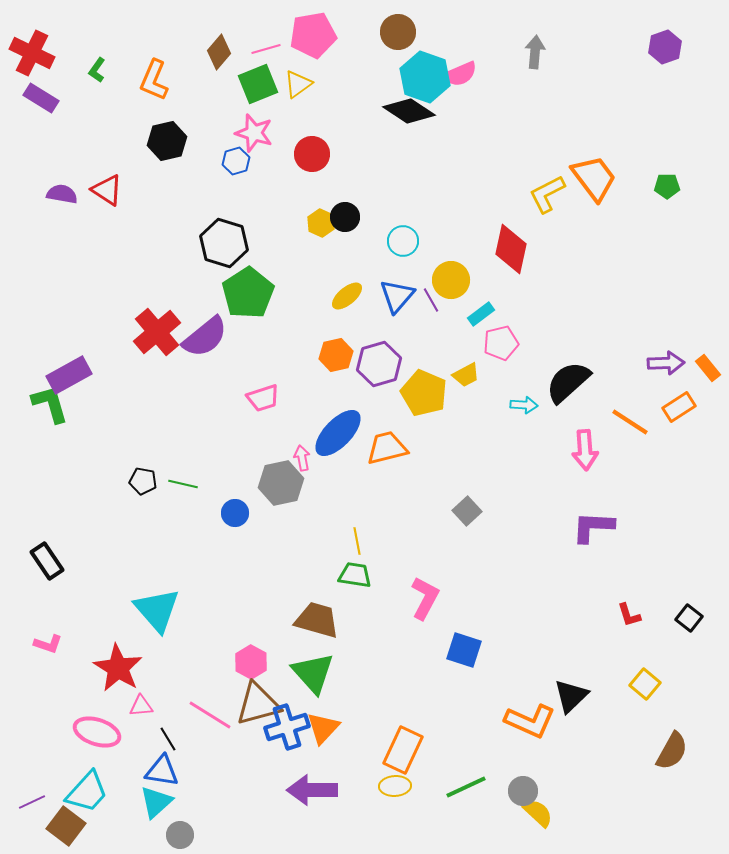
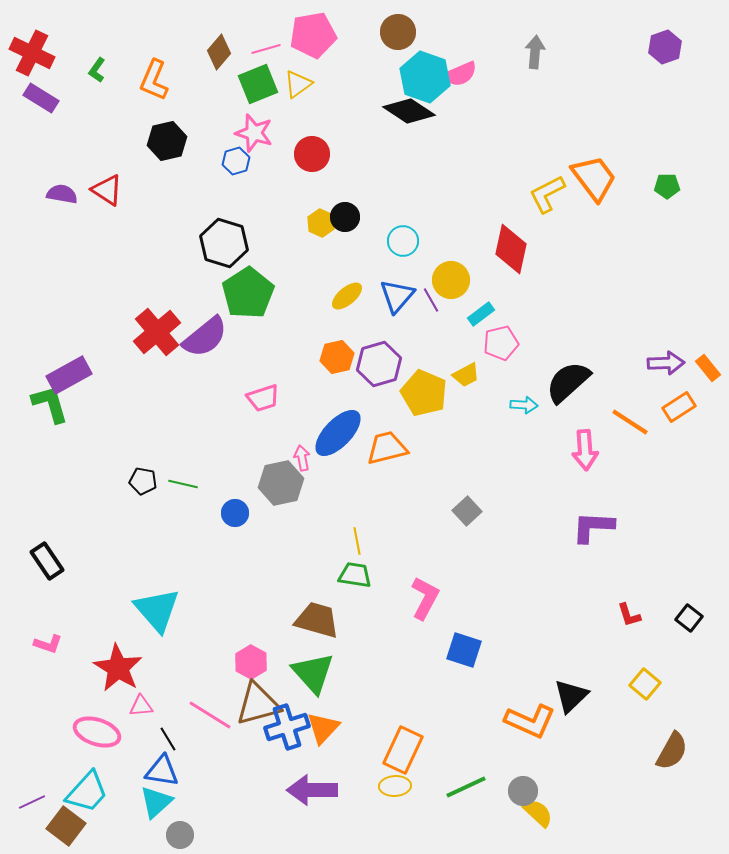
orange hexagon at (336, 355): moved 1 px right, 2 px down
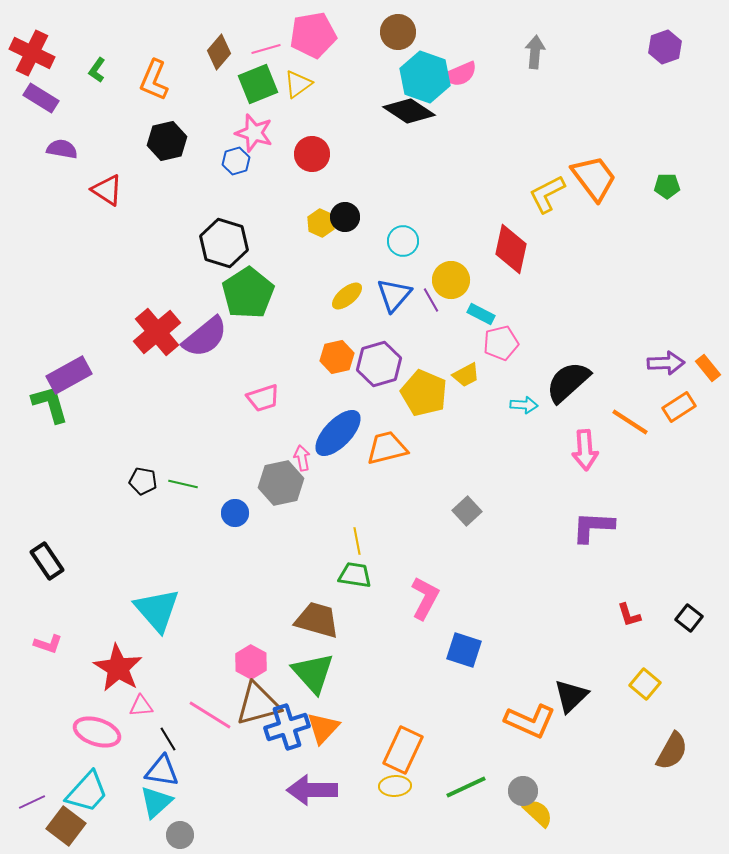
purple semicircle at (62, 194): moved 45 px up
blue triangle at (397, 296): moved 3 px left, 1 px up
cyan rectangle at (481, 314): rotated 64 degrees clockwise
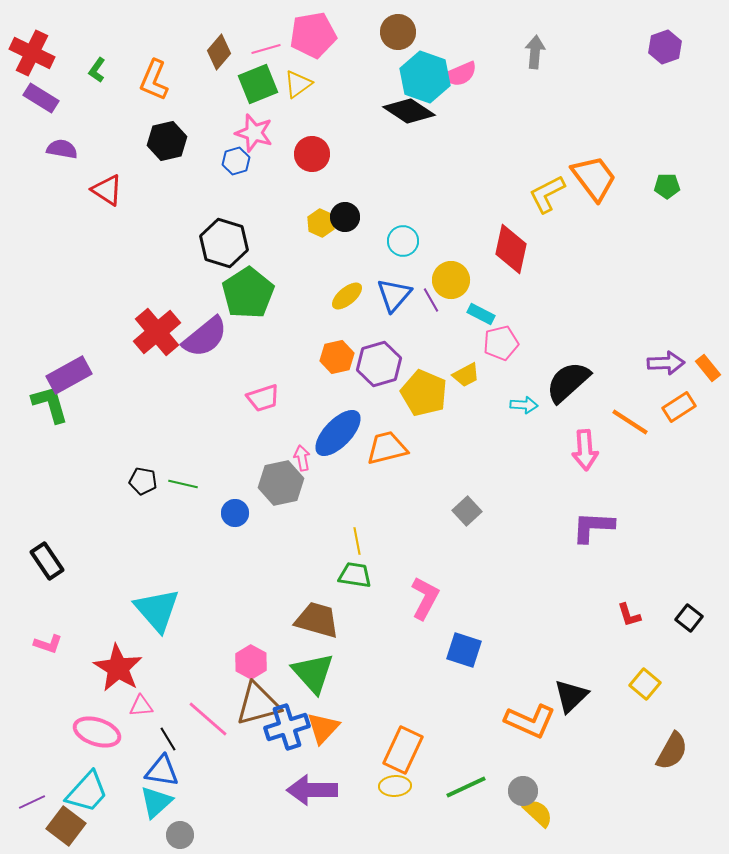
pink line at (210, 715): moved 2 px left, 4 px down; rotated 9 degrees clockwise
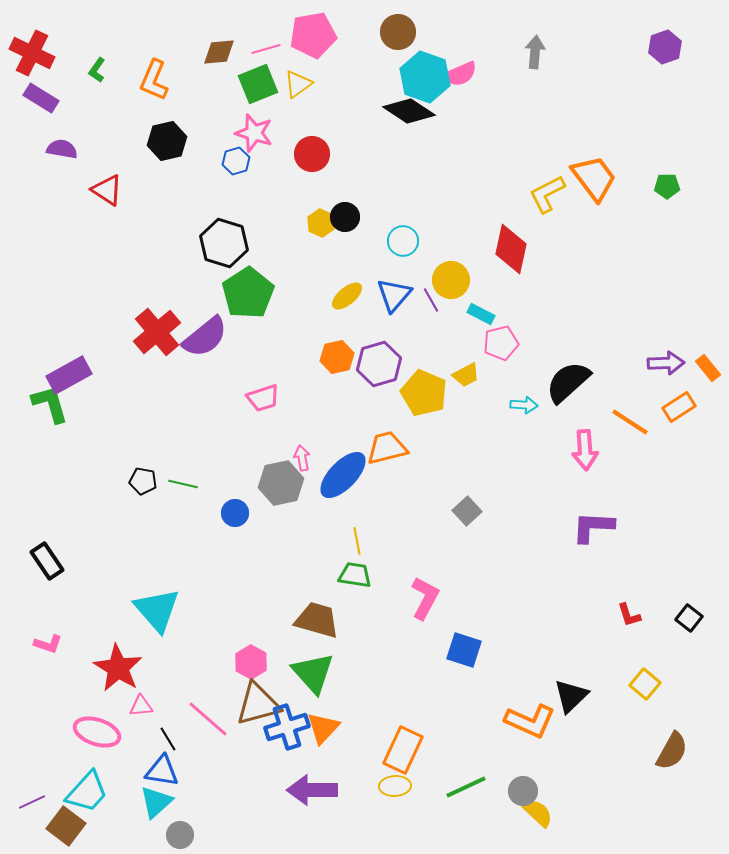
brown diamond at (219, 52): rotated 44 degrees clockwise
blue ellipse at (338, 433): moved 5 px right, 42 px down
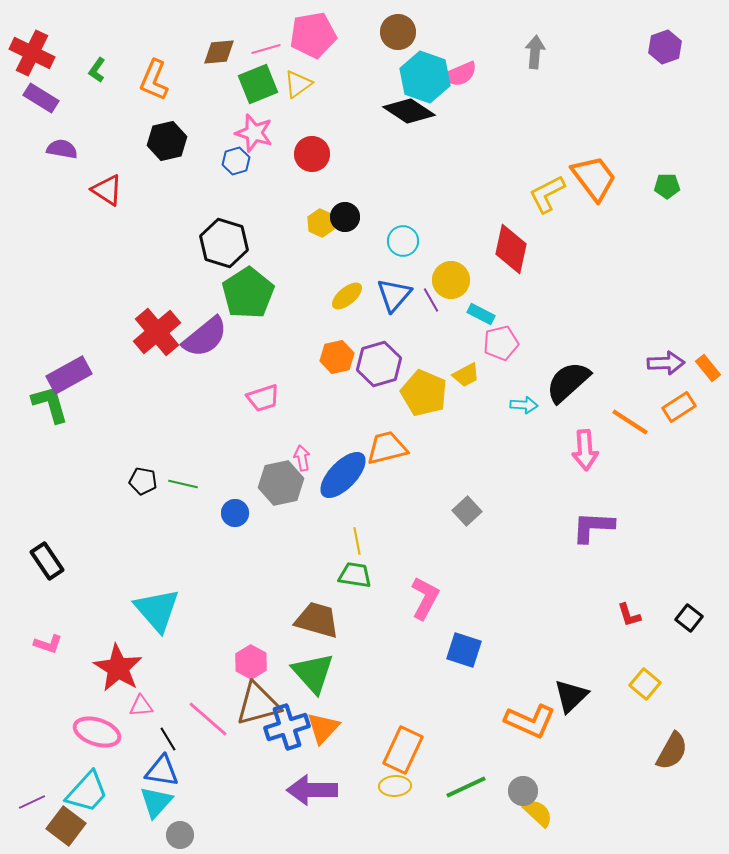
cyan triangle at (156, 802): rotated 6 degrees counterclockwise
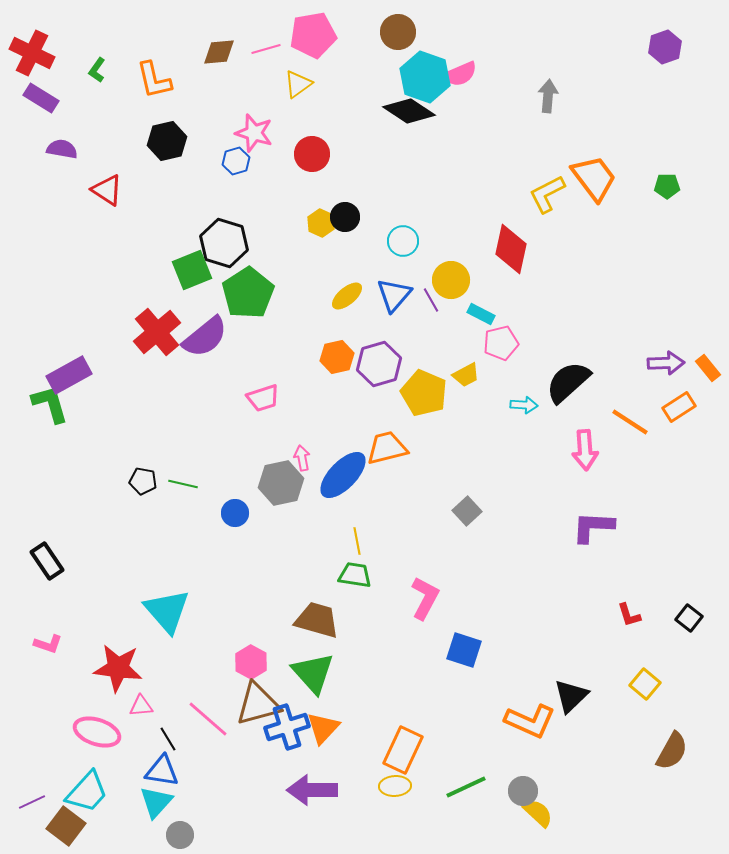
gray arrow at (535, 52): moved 13 px right, 44 px down
orange L-shape at (154, 80): rotated 36 degrees counterclockwise
green square at (258, 84): moved 66 px left, 186 px down
cyan triangle at (157, 610): moved 10 px right, 1 px down
red star at (118, 668): rotated 24 degrees counterclockwise
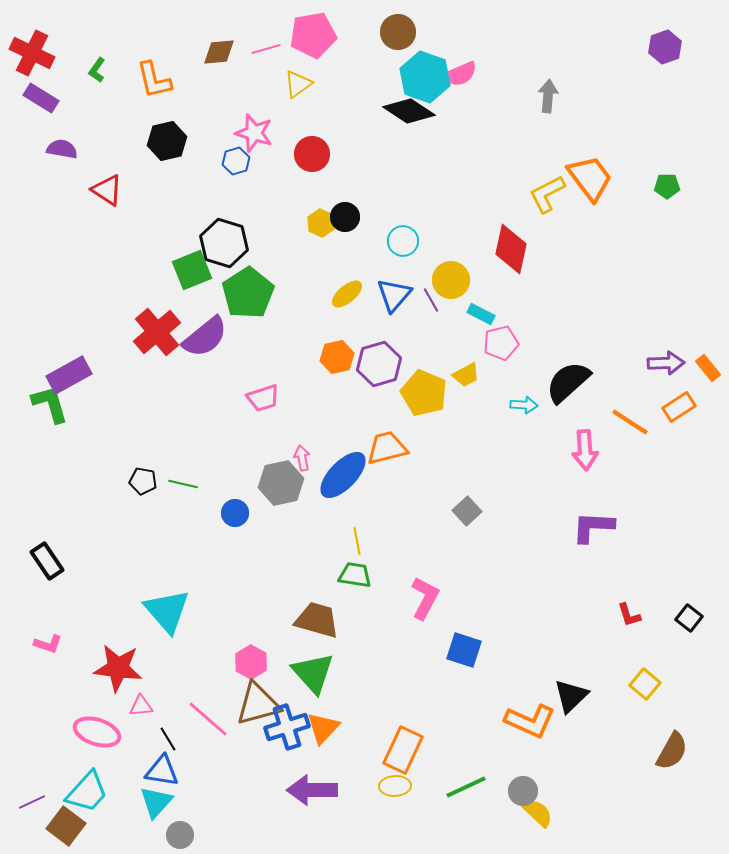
orange trapezoid at (594, 178): moved 4 px left
yellow ellipse at (347, 296): moved 2 px up
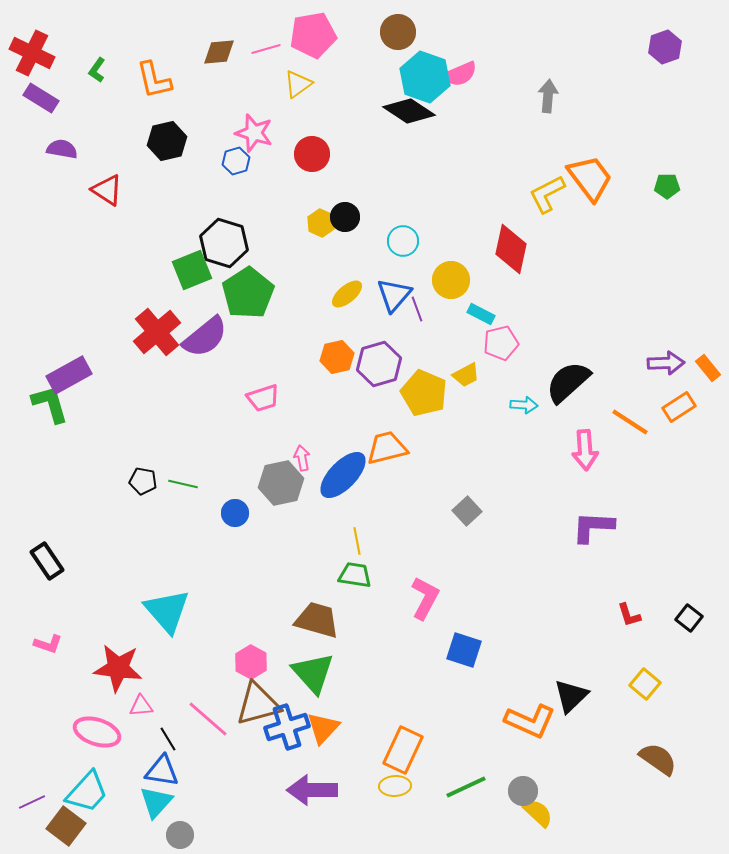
purple line at (431, 300): moved 14 px left, 9 px down; rotated 10 degrees clockwise
brown semicircle at (672, 751): moved 14 px left, 8 px down; rotated 84 degrees counterclockwise
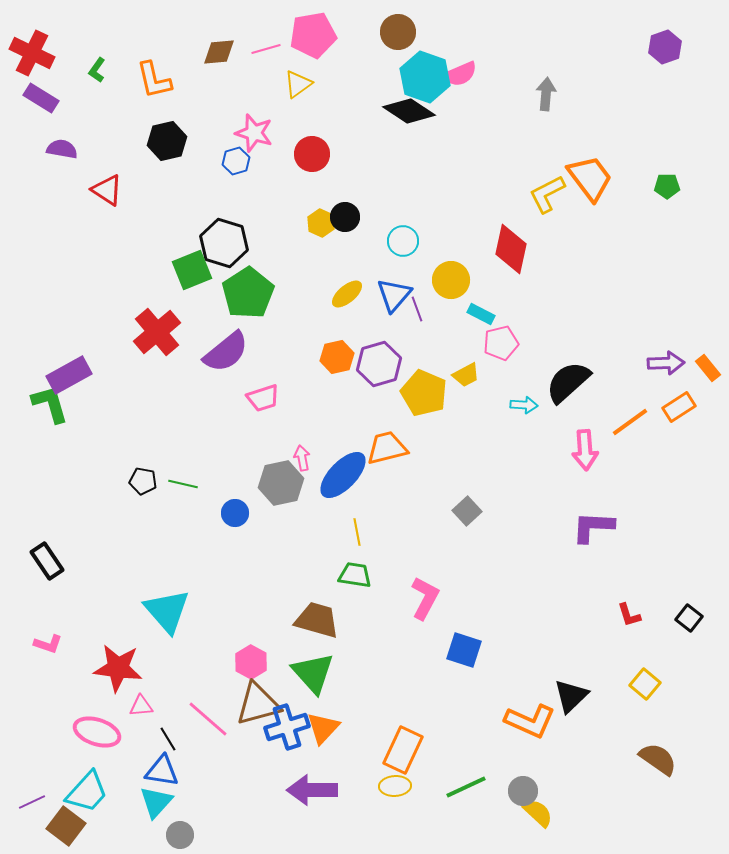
gray arrow at (548, 96): moved 2 px left, 2 px up
purple semicircle at (205, 337): moved 21 px right, 15 px down
orange line at (630, 422): rotated 69 degrees counterclockwise
yellow line at (357, 541): moved 9 px up
